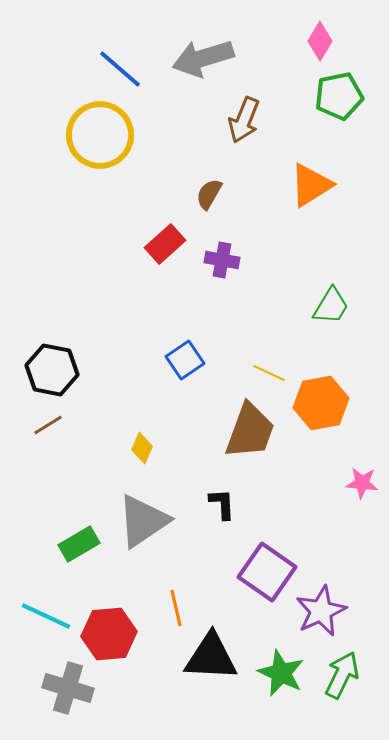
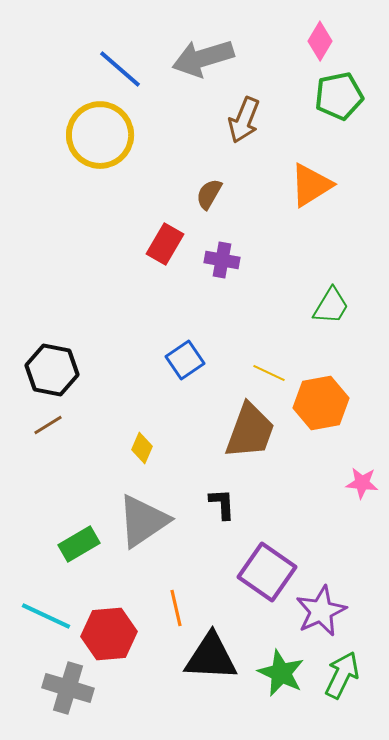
red rectangle: rotated 18 degrees counterclockwise
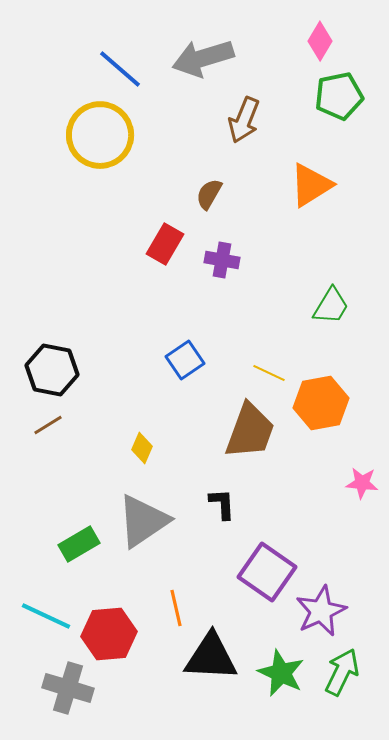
green arrow: moved 3 px up
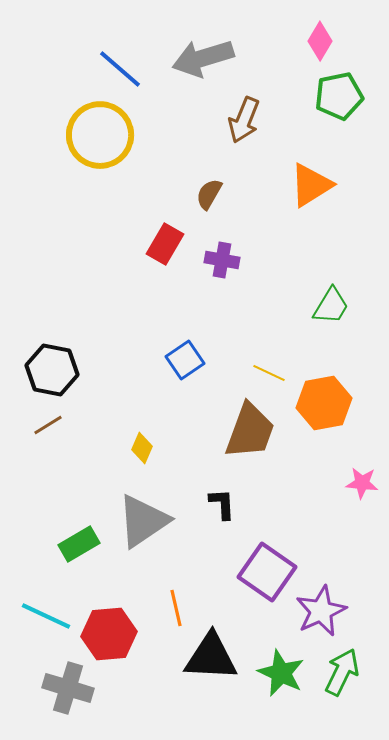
orange hexagon: moved 3 px right
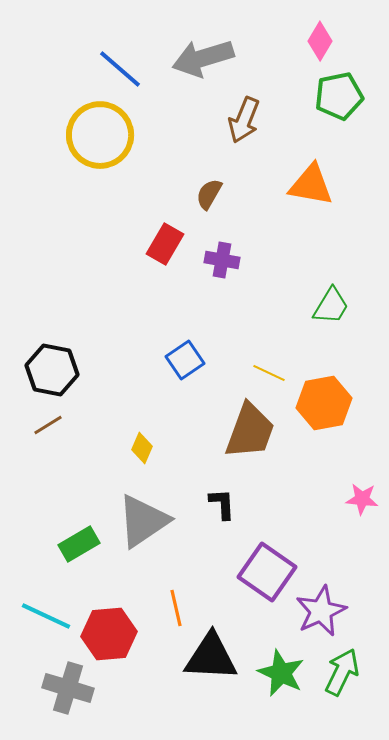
orange triangle: rotated 42 degrees clockwise
pink star: moved 16 px down
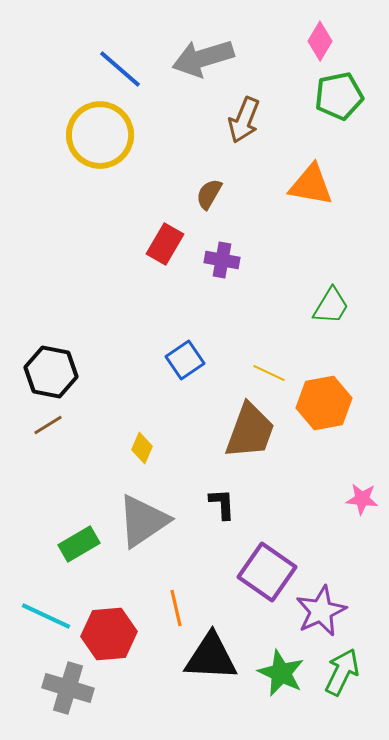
black hexagon: moved 1 px left, 2 px down
